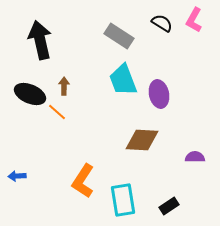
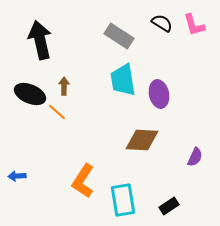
pink L-shape: moved 5 px down; rotated 45 degrees counterclockwise
cyan trapezoid: rotated 12 degrees clockwise
purple semicircle: rotated 114 degrees clockwise
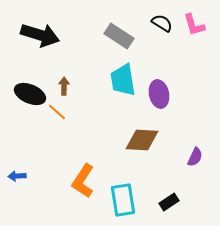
black arrow: moved 5 px up; rotated 120 degrees clockwise
black rectangle: moved 4 px up
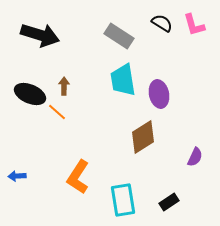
brown diamond: moved 1 px right, 3 px up; rotated 36 degrees counterclockwise
orange L-shape: moved 5 px left, 4 px up
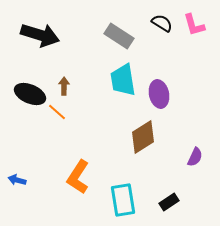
blue arrow: moved 4 px down; rotated 18 degrees clockwise
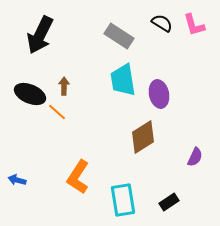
black arrow: rotated 99 degrees clockwise
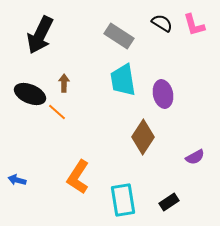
brown arrow: moved 3 px up
purple ellipse: moved 4 px right
brown diamond: rotated 24 degrees counterclockwise
purple semicircle: rotated 36 degrees clockwise
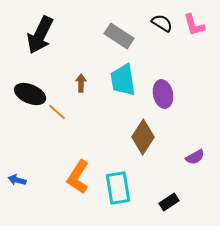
brown arrow: moved 17 px right
cyan rectangle: moved 5 px left, 12 px up
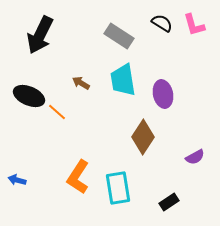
brown arrow: rotated 60 degrees counterclockwise
black ellipse: moved 1 px left, 2 px down
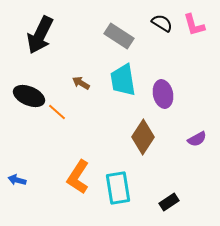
purple semicircle: moved 2 px right, 18 px up
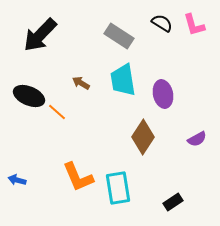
black arrow: rotated 18 degrees clockwise
orange L-shape: rotated 56 degrees counterclockwise
black rectangle: moved 4 px right
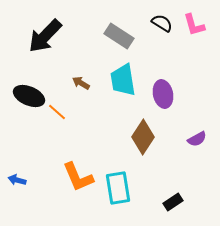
black arrow: moved 5 px right, 1 px down
